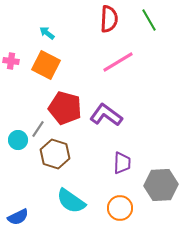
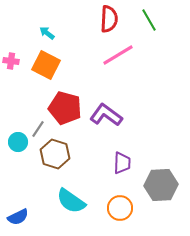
pink line: moved 7 px up
cyan circle: moved 2 px down
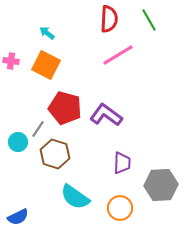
cyan semicircle: moved 4 px right, 4 px up
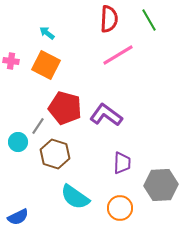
gray line: moved 3 px up
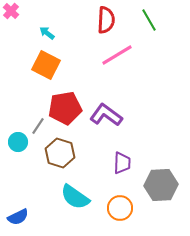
red semicircle: moved 3 px left, 1 px down
pink line: moved 1 px left
pink cross: moved 50 px up; rotated 35 degrees clockwise
red pentagon: rotated 24 degrees counterclockwise
brown hexagon: moved 5 px right, 1 px up
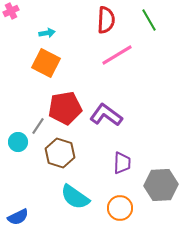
pink cross: rotated 21 degrees clockwise
cyan arrow: rotated 133 degrees clockwise
orange square: moved 2 px up
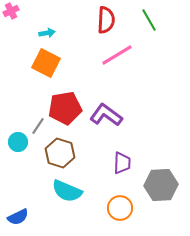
cyan semicircle: moved 8 px left, 6 px up; rotated 12 degrees counterclockwise
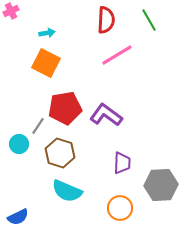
cyan circle: moved 1 px right, 2 px down
